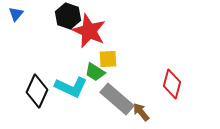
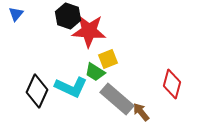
red star: rotated 20 degrees counterclockwise
yellow square: rotated 18 degrees counterclockwise
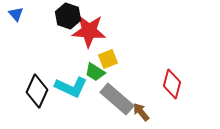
blue triangle: rotated 21 degrees counterclockwise
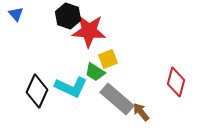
red diamond: moved 4 px right, 2 px up
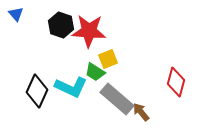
black hexagon: moved 7 px left, 9 px down
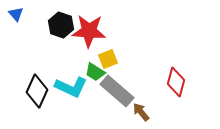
gray rectangle: moved 8 px up
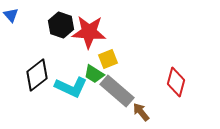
blue triangle: moved 5 px left, 1 px down
red star: moved 1 px down
green trapezoid: moved 1 px left, 2 px down
black diamond: moved 16 px up; rotated 28 degrees clockwise
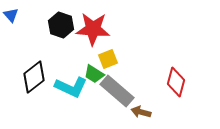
red star: moved 4 px right, 3 px up
black diamond: moved 3 px left, 2 px down
brown arrow: rotated 36 degrees counterclockwise
